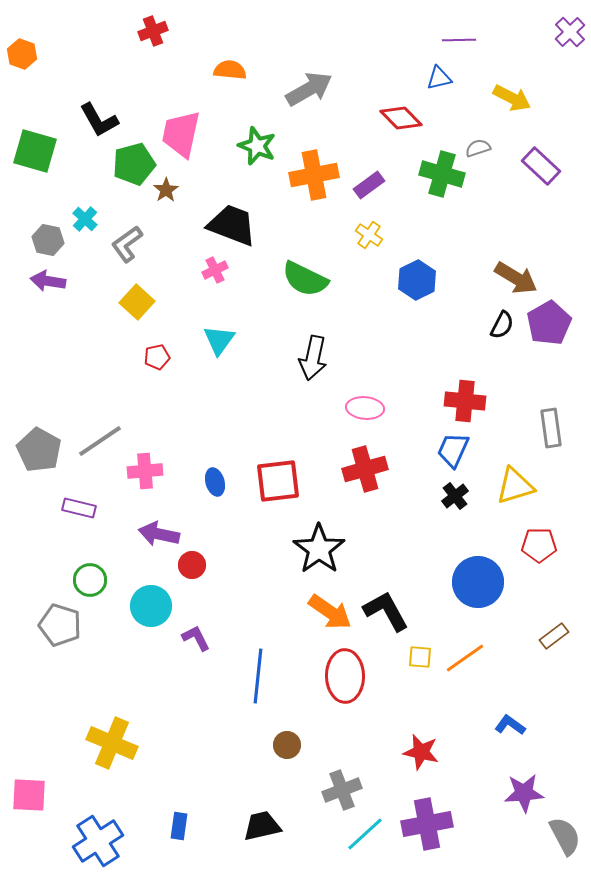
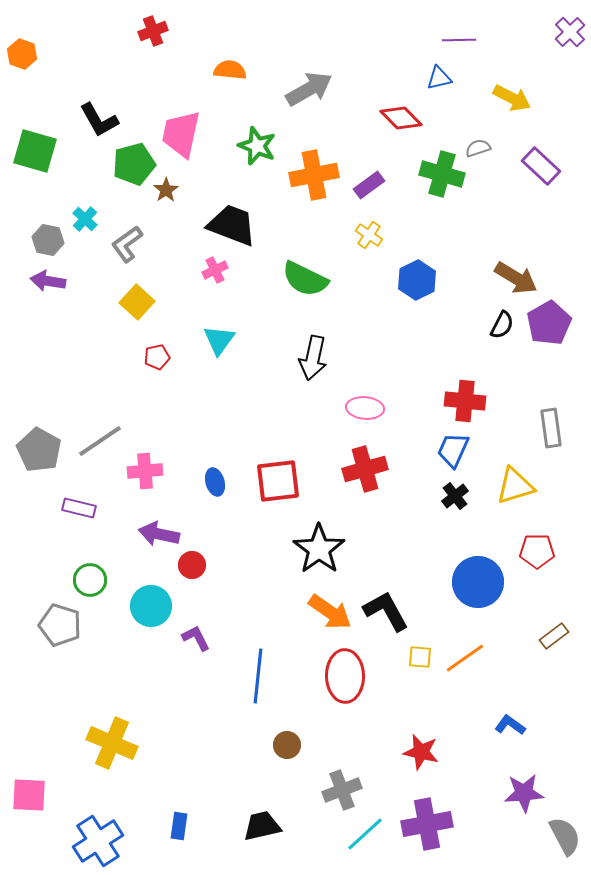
red pentagon at (539, 545): moved 2 px left, 6 px down
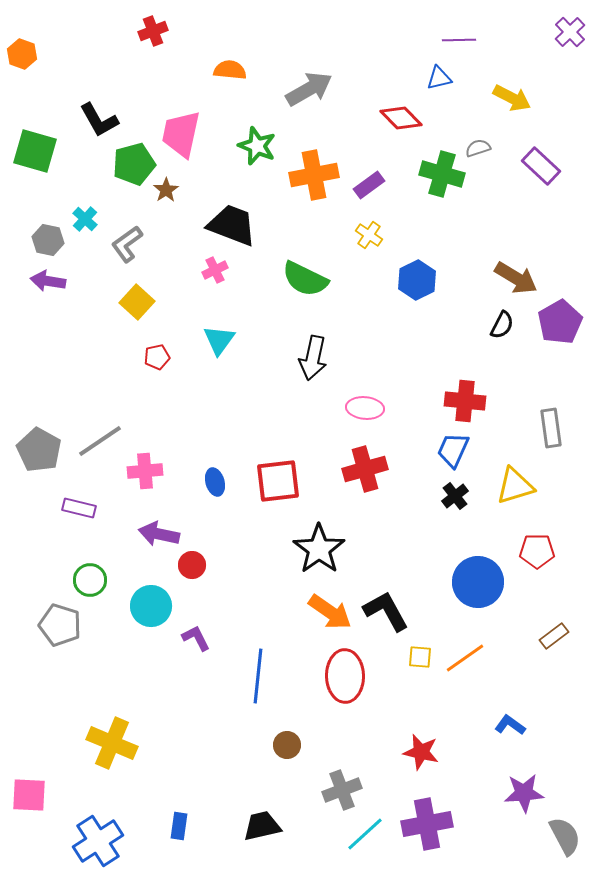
purple pentagon at (549, 323): moved 11 px right, 1 px up
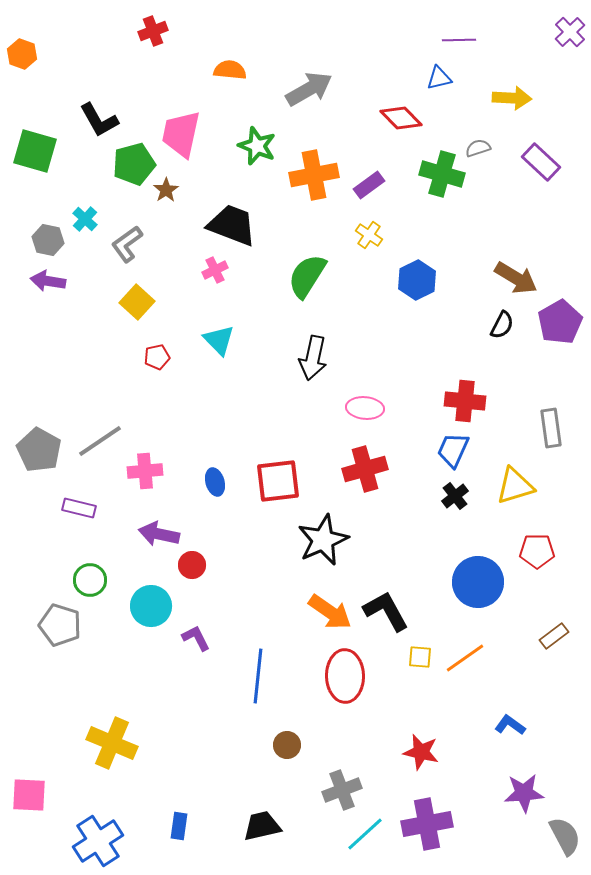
yellow arrow at (512, 98): rotated 24 degrees counterclockwise
purple rectangle at (541, 166): moved 4 px up
green semicircle at (305, 279): moved 2 px right, 3 px up; rotated 96 degrees clockwise
cyan triangle at (219, 340): rotated 20 degrees counterclockwise
black star at (319, 549): moved 4 px right, 9 px up; rotated 12 degrees clockwise
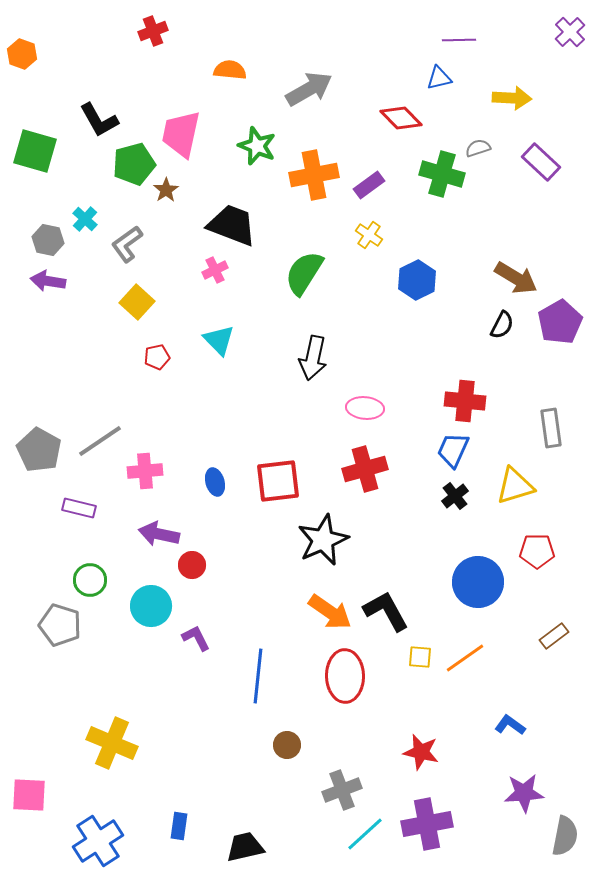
green semicircle at (307, 276): moved 3 px left, 3 px up
black trapezoid at (262, 826): moved 17 px left, 21 px down
gray semicircle at (565, 836): rotated 39 degrees clockwise
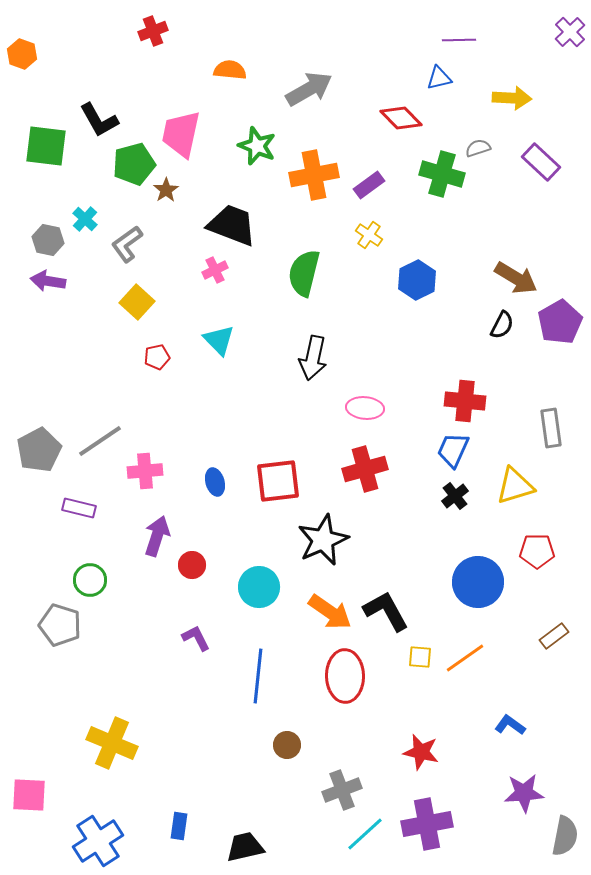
green square at (35, 151): moved 11 px right, 5 px up; rotated 9 degrees counterclockwise
green semicircle at (304, 273): rotated 18 degrees counterclockwise
gray pentagon at (39, 450): rotated 15 degrees clockwise
purple arrow at (159, 534): moved 2 px left, 2 px down; rotated 96 degrees clockwise
cyan circle at (151, 606): moved 108 px right, 19 px up
